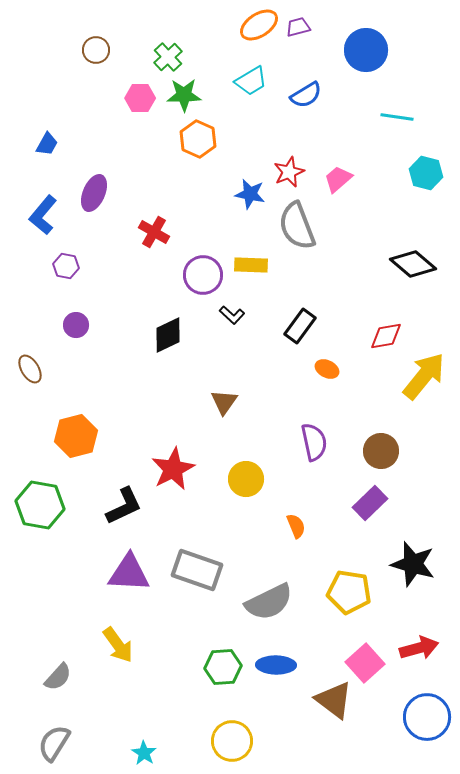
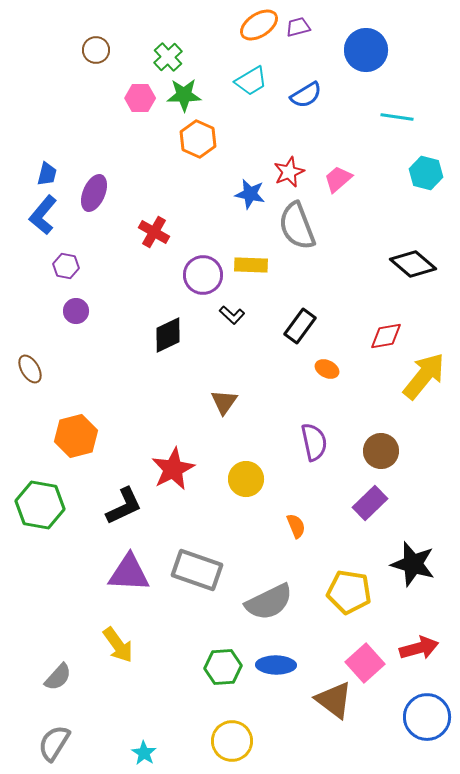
blue trapezoid at (47, 144): moved 30 px down; rotated 15 degrees counterclockwise
purple circle at (76, 325): moved 14 px up
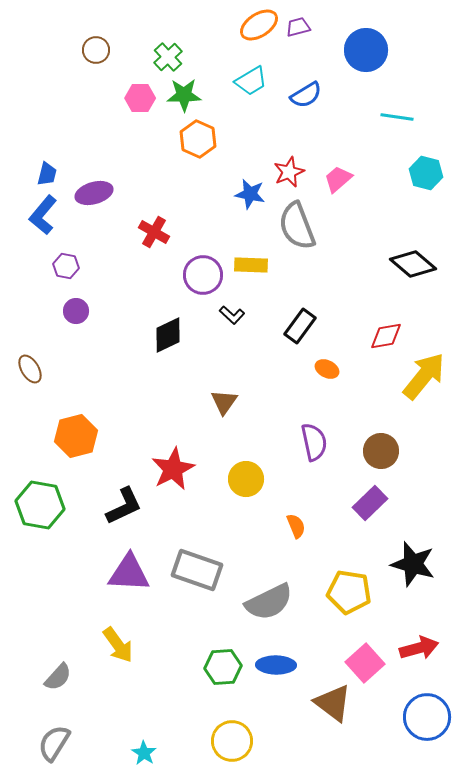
purple ellipse at (94, 193): rotated 51 degrees clockwise
brown triangle at (334, 700): moved 1 px left, 3 px down
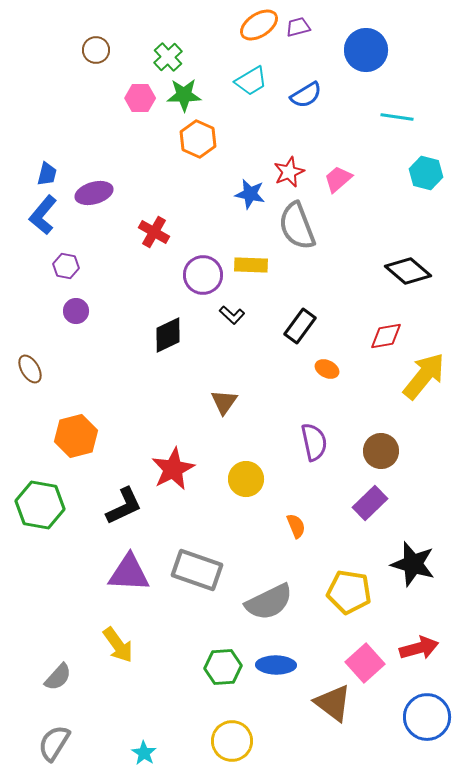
black diamond at (413, 264): moved 5 px left, 7 px down
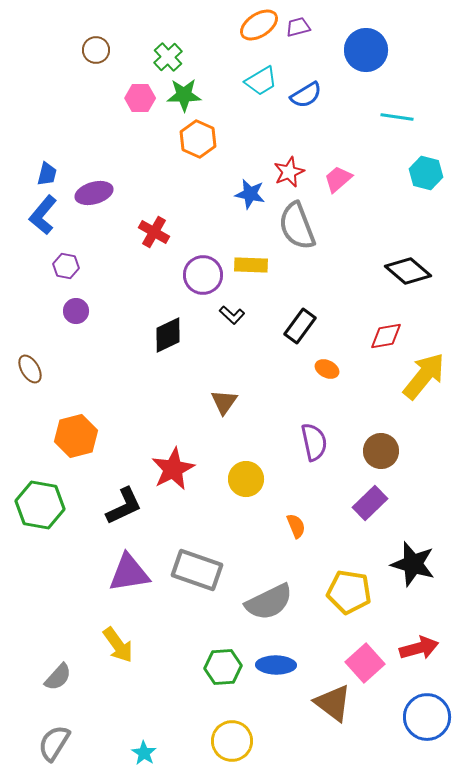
cyan trapezoid at (251, 81): moved 10 px right
purple triangle at (129, 573): rotated 12 degrees counterclockwise
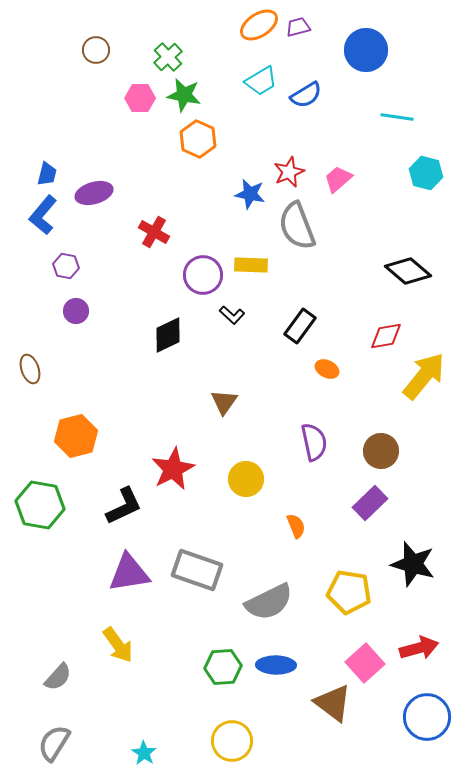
green star at (184, 95): rotated 12 degrees clockwise
brown ellipse at (30, 369): rotated 12 degrees clockwise
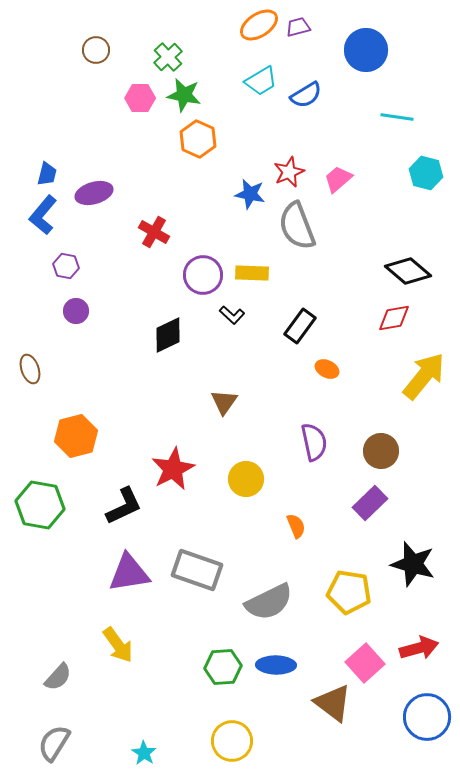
yellow rectangle at (251, 265): moved 1 px right, 8 px down
red diamond at (386, 336): moved 8 px right, 18 px up
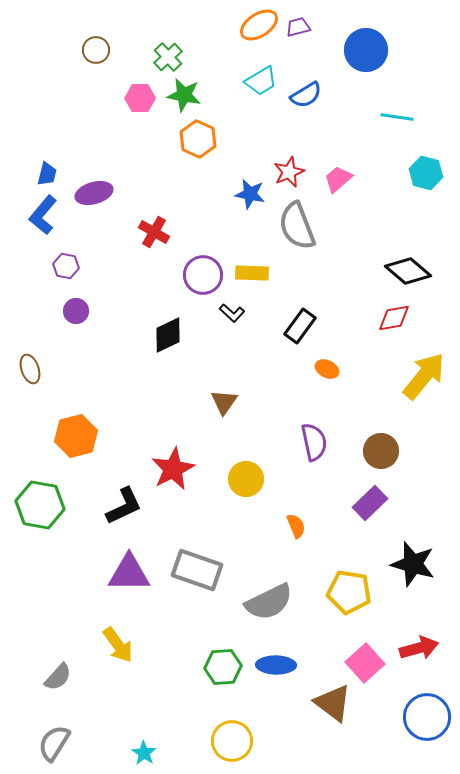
black L-shape at (232, 315): moved 2 px up
purple triangle at (129, 573): rotated 9 degrees clockwise
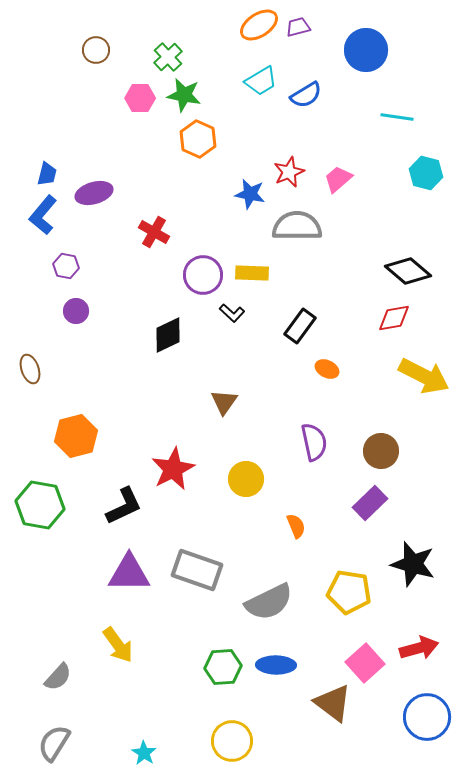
gray semicircle at (297, 226): rotated 111 degrees clockwise
yellow arrow at (424, 376): rotated 78 degrees clockwise
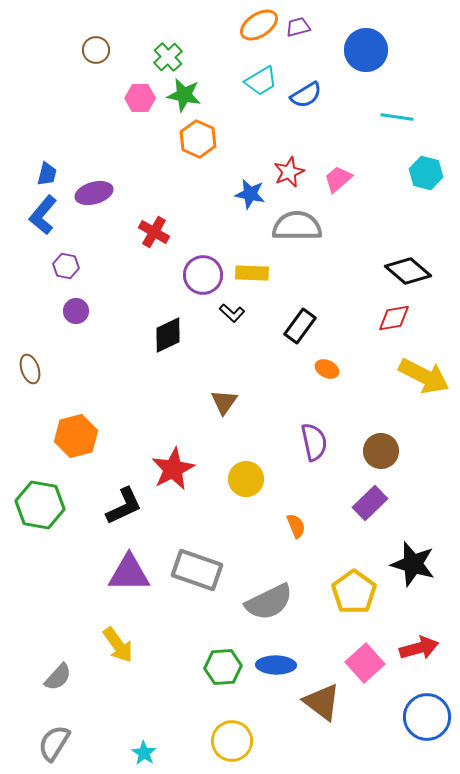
yellow pentagon at (349, 592): moved 5 px right; rotated 27 degrees clockwise
brown triangle at (333, 703): moved 11 px left, 1 px up
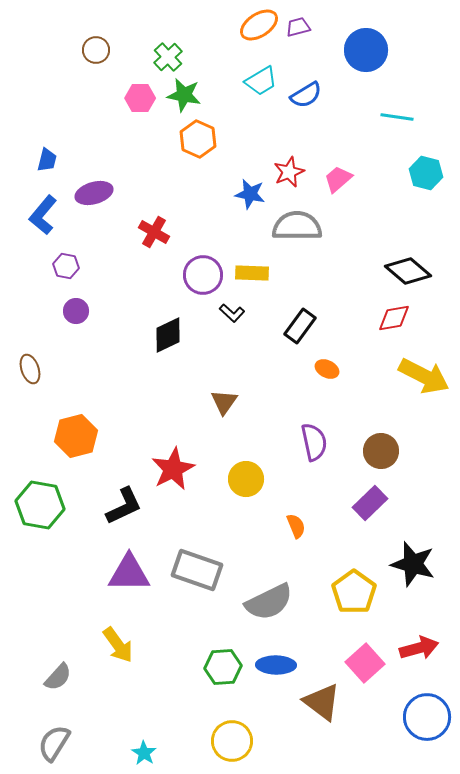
blue trapezoid at (47, 174): moved 14 px up
